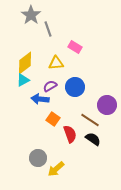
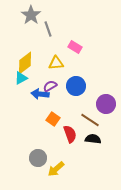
cyan triangle: moved 2 px left, 2 px up
blue circle: moved 1 px right, 1 px up
blue arrow: moved 5 px up
purple circle: moved 1 px left, 1 px up
black semicircle: rotated 28 degrees counterclockwise
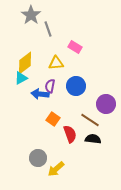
purple semicircle: rotated 48 degrees counterclockwise
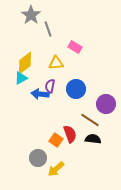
blue circle: moved 3 px down
orange square: moved 3 px right, 21 px down
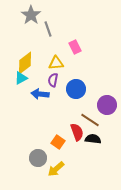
pink rectangle: rotated 32 degrees clockwise
purple semicircle: moved 3 px right, 6 px up
purple circle: moved 1 px right, 1 px down
red semicircle: moved 7 px right, 2 px up
orange square: moved 2 px right, 2 px down
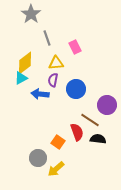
gray star: moved 1 px up
gray line: moved 1 px left, 9 px down
black semicircle: moved 5 px right
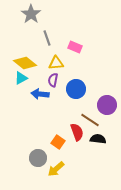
pink rectangle: rotated 40 degrees counterclockwise
yellow diamond: rotated 75 degrees clockwise
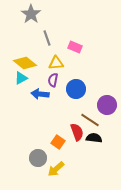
black semicircle: moved 4 px left, 1 px up
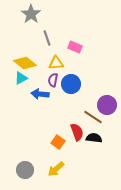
blue circle: moved 5 px left, 5 px up
brown line: moved 3 px right, 3 px up
gray circle: moved 13 px left, 12 px down
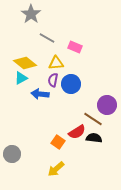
gray line: rotated 42 degrees counterclockwise
brown line: moved 2 px down
red semicircle: rotated 78 degrees clockwise
gray circle: moved 13 px left, 16 px up
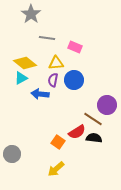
gray line: rotated 21 degrees counterclockwise
blue circle: moved 3 px right, 4 px up
